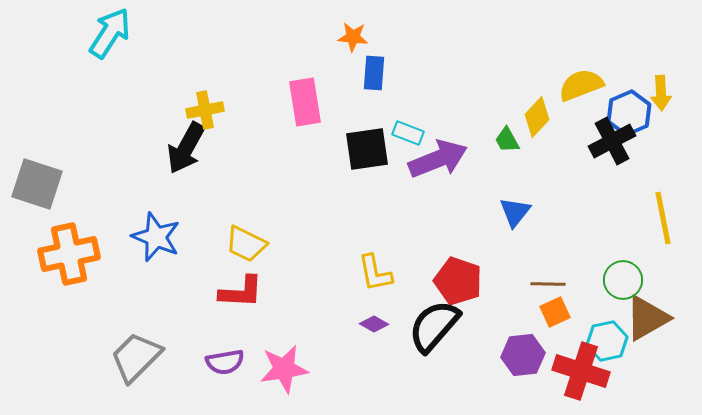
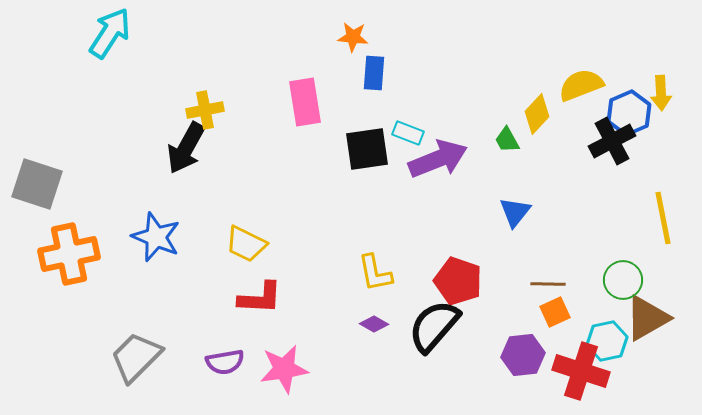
yellow diamond: moved 3 px up
red L-shape: moved 19 px right, 6 px down
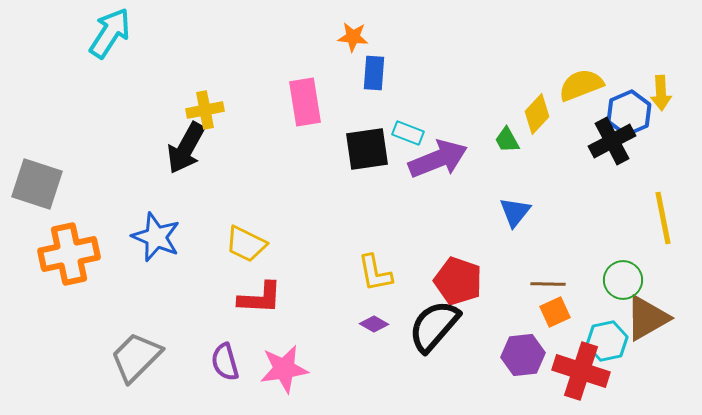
purple semicircle: rotated 84 degrees clockwise
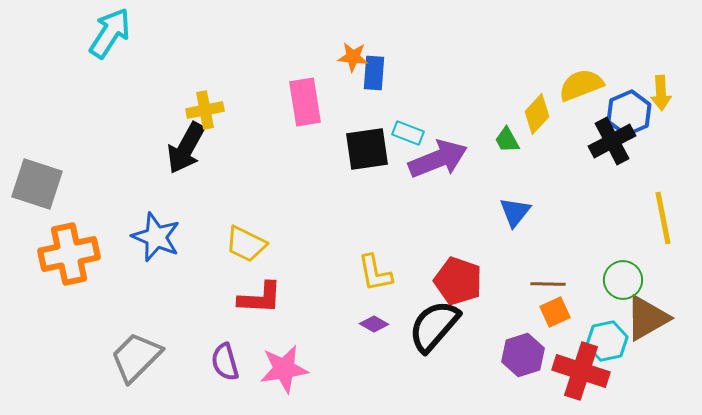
orange star: moved 20 px down
purple hexagon: rotated 12 degrees counterclockwise
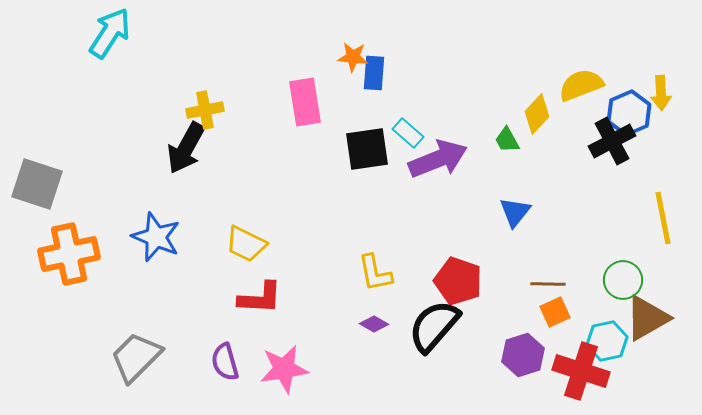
cyan rectangle: rotated 20 degrees clockwise
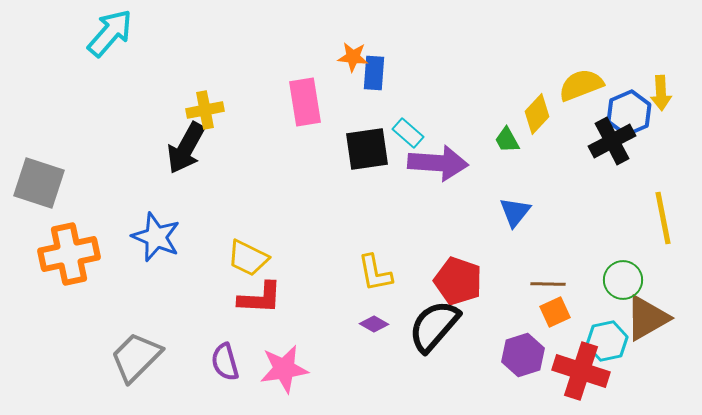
cyan arrow: rotated 8 degrees clockwise
purple arrow: moved 4 px down; rotated 26 degrees clockwise
gray square: moved 2 px right, 1 px up
yellow trapezoid: moved 2 px right, 14 px down
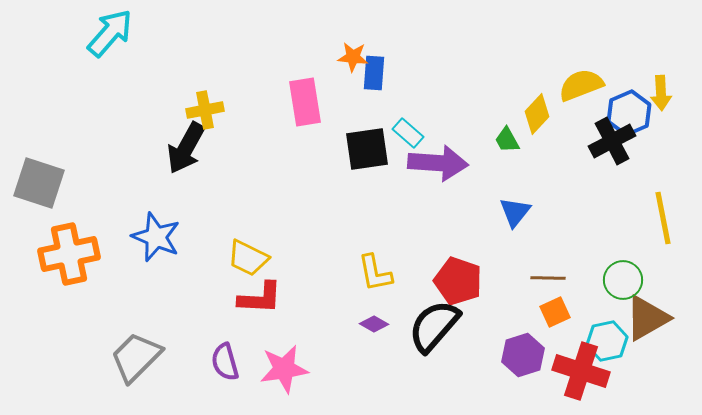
brown line: moved 6 px up
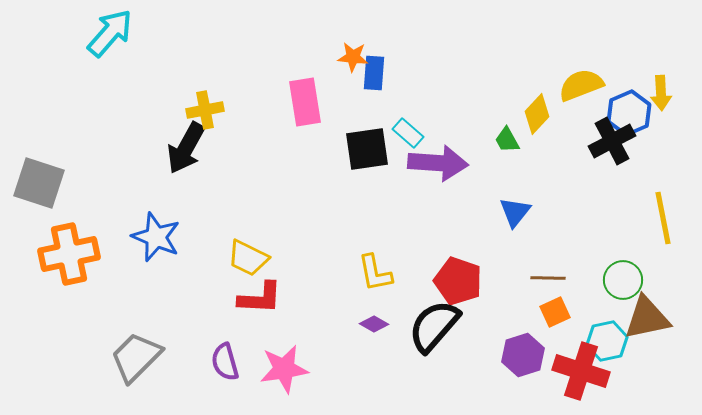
brown triangle: rotated 18 degrees clockwise
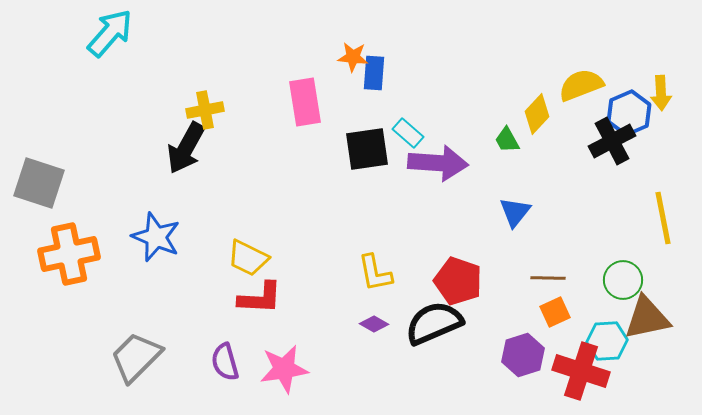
black semicircle: moved 3 px up; rotated 26 degrees clockwise
cyan hexagon: rotated 9 degrees clockwise
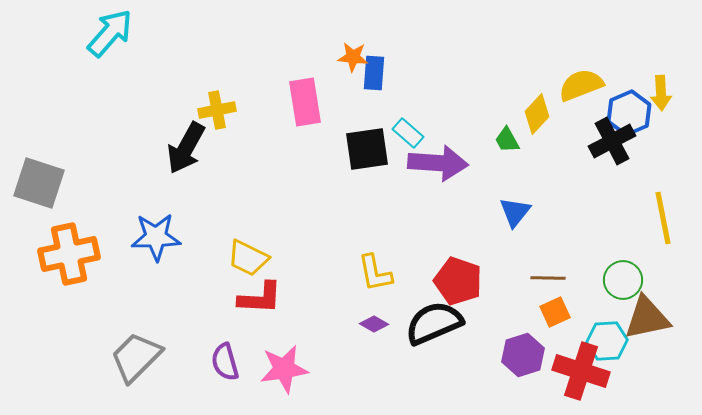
yellow cross: moved 12 px right
blue star: rotated 24 degrees counterclockwise
